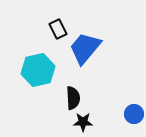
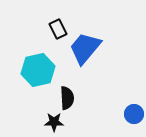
black semicircle: moved 6 px left
black star: moved 29 px left
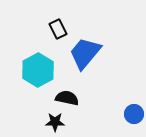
blue trapezoid: moved 5 px down
cyan hexagon: rotated 16 degrees counterclockwise
black semicircle: rotated 75 degrees counterclockwise
black star: moved 1 px right
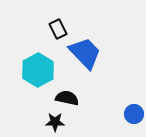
blue trapezoid: rotated 96 degrees clockwise
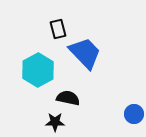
black rectangle: rotated 12 degrees clockwise
black semicircle: moved 1 px right
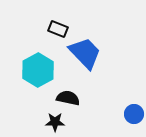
black rectangle: rotated 54 degrees counterclockwise
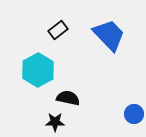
black rectangle: moved 1 px down; rotated 60 degrees counterclockwise
blue trapezoid: moved 24 px right, 18 px up
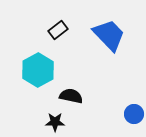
black semicircle: moved 3 px right, 2 px up
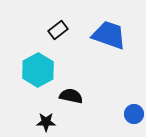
blue trapezoid: rotated 27 degrees counterclockwise
black star: moved 9 px left
